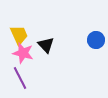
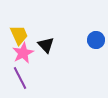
pink star: rotated 30 degrees clockwise
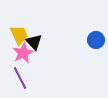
black triangle: moved 12 px left, 3 px up
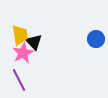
yellow trapezoid: moved 1 px right; rotated 15 degrees clockwise
blue circle: moved 1 px up
purple line: moved 1 px left, 2 px down
